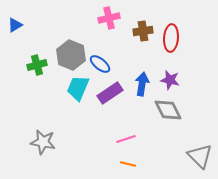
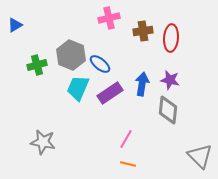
gray diamond: rotated 32 degrees clockwise
pink line: rotated 42 degrees counterclockwise
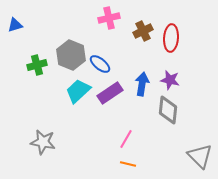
blue triangle: rotated 14 degrees clockwise
brown cross: rotated 18 degrees counterclockwise
cyan trapezoid: moved 3 px down; rotated 24 degrees clockwise
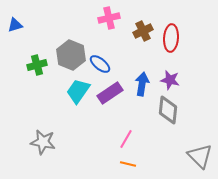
cyan trapezoid: rotated 12 degrees counterclockwise
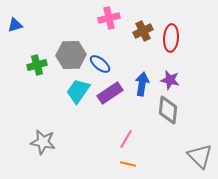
gray hexagon: rotated 24 degrees counterclockwise
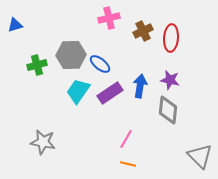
blue arrow: moved 2 px left, 2 px down
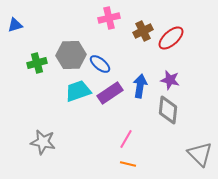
red ellipse: rotated 44 degrees clockwise
green cross: moved 2 px up
cyan trapezoid: rotated 36 degrees clockwise
gray triangle: moved 2 px up
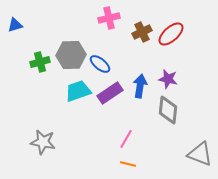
brown cross: moved 1 px left, 1 px down
red ellipse: moved 4 px up
green cross: moved 3 px right, 1 px up
purple star: moved 2 px left, 1 px up
gray triangle: rotated 24 degrees counterclockwise
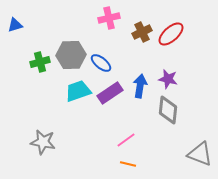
blue ellipse: moved 1 px right, 1 px up
pink line: moved 1 px down; rotated 24 degrees clockwise
